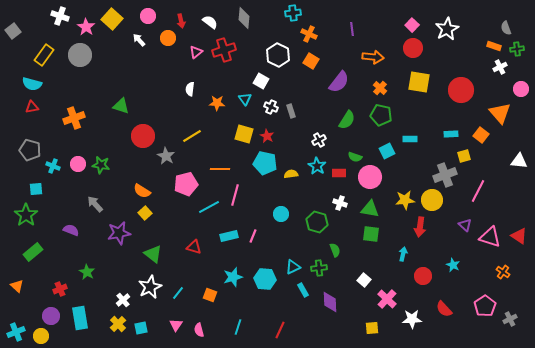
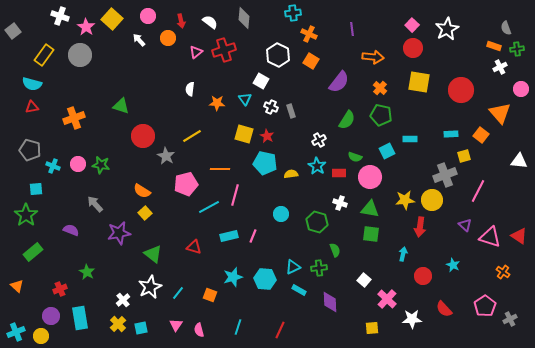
cyan rectangle at (303, 290): moved 4 px left; rotated 32 degrees counterclockwise
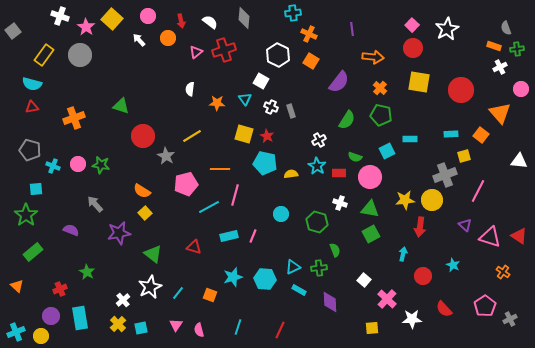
green square at (371, 234): rotated 36 degrees counterclockwise
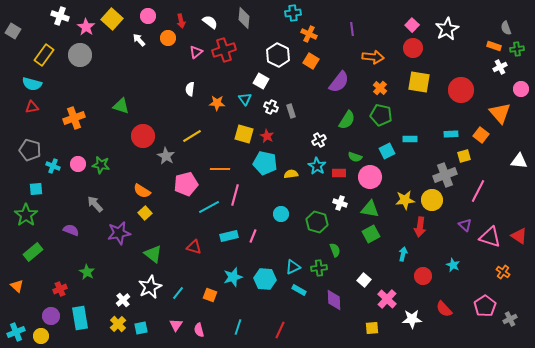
gray square at (13, 31): rotated 21 degrees counterclockwise
purple diamond at (330, 302): moved 4 px right, 2 px up
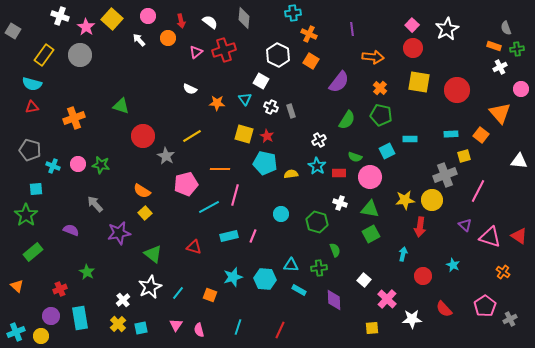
white semicircle at (190, 89): rotated 72 degrees counterclockwise
red circle at (461, 90): moved 4 px left
cyan triangle at (293, 267): moved 2 px left, 2 px up; rotated 28 degrees clockwise
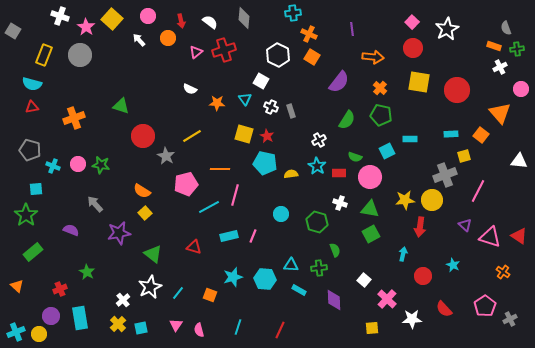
pink square at (412, 25): moved 3 px up
yellow rectangle at (44, 55): rotated 15 degrees counterclockwise
orange square at (311, 61): moved 1 px right, 4 px up
yellow circle at (41, 336): moved 2 px left, 2 px up
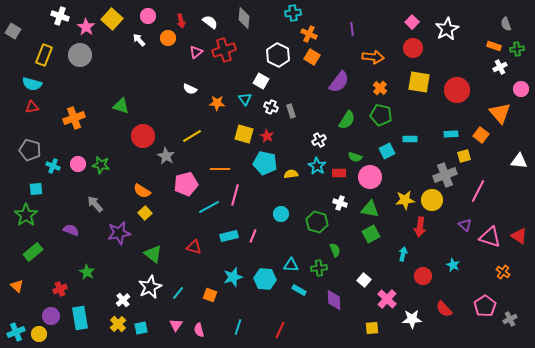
gray semicircle at (506, 28): moved 4 px up
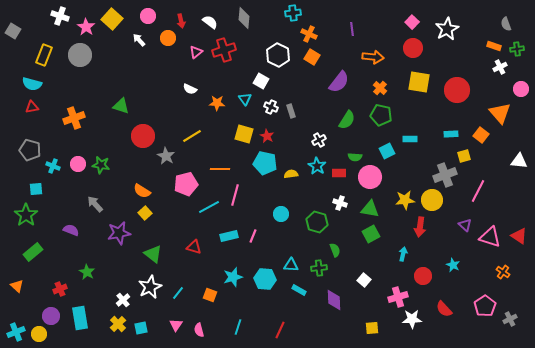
green semicircle at (355, 157): rotated 16 degrees counterclockwise
pink cross at (387, 299): moved 11 px right, 2 px up; rotated 30 degrees clockwise
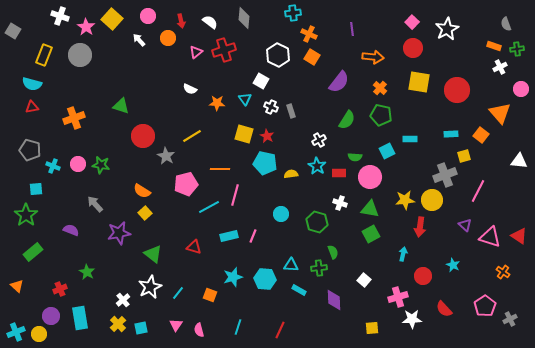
green semicircle at (335, 250): moved 2 px left, 2 px down
